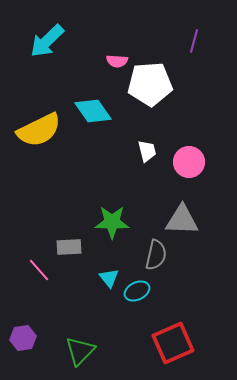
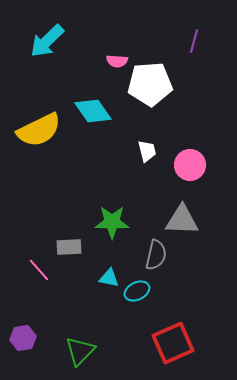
pink circle: moved 1 px right, 3 px down
cyan triangle: rotated 40 degrees counterclockwise
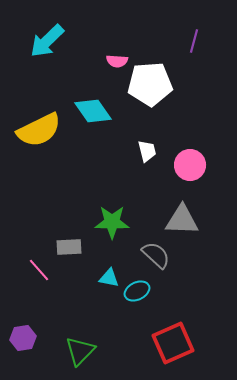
gray semicircle: rotated 60 degrees counterclockwise
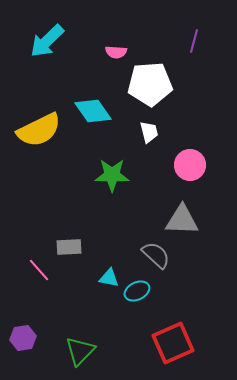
pink semicircle: moved 1 px left, 9 px up
white trapezoid: moved 2 px right, 19 px up
green star: moved 47 px up
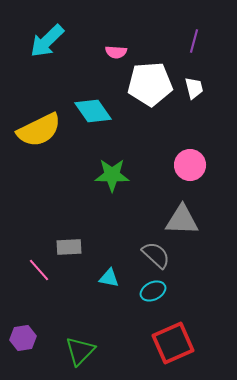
white trapezoid: moved 45 px right, 44 px up
cyan ellipse: moved 16 px right
